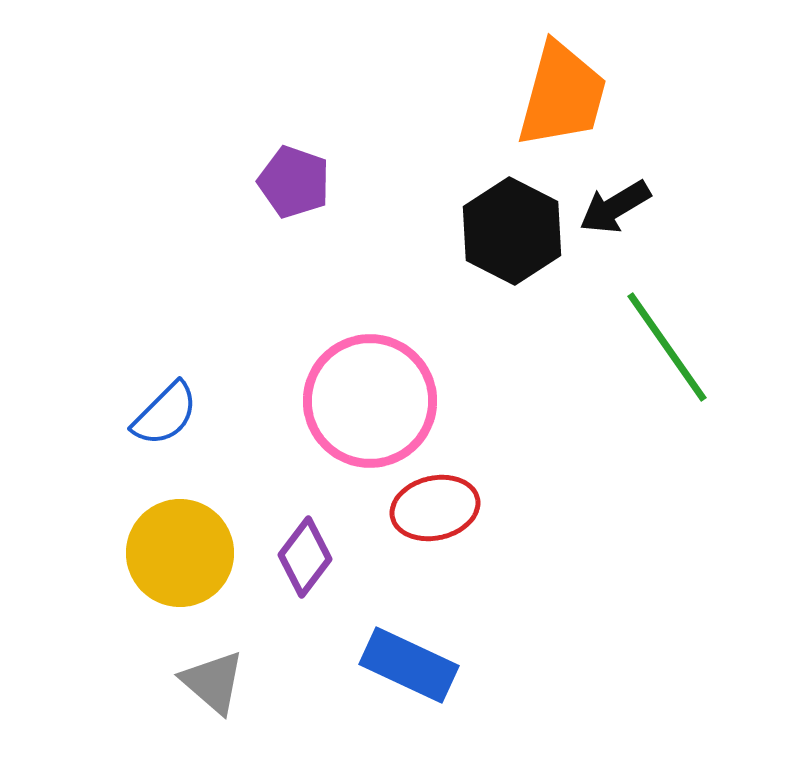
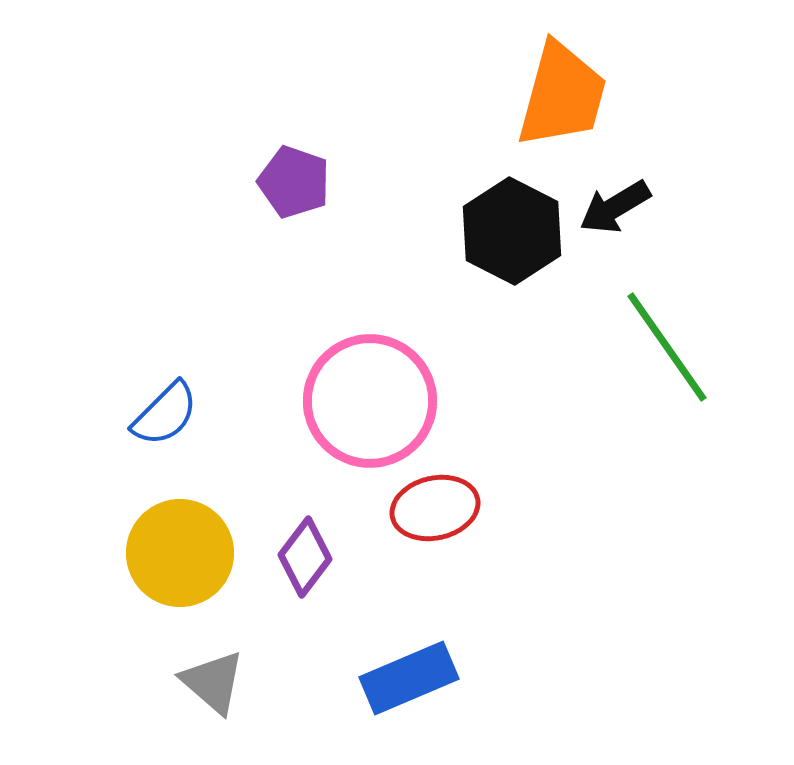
blue rectangle: moved 13 px down; rotated 48 degrees counterclockwise
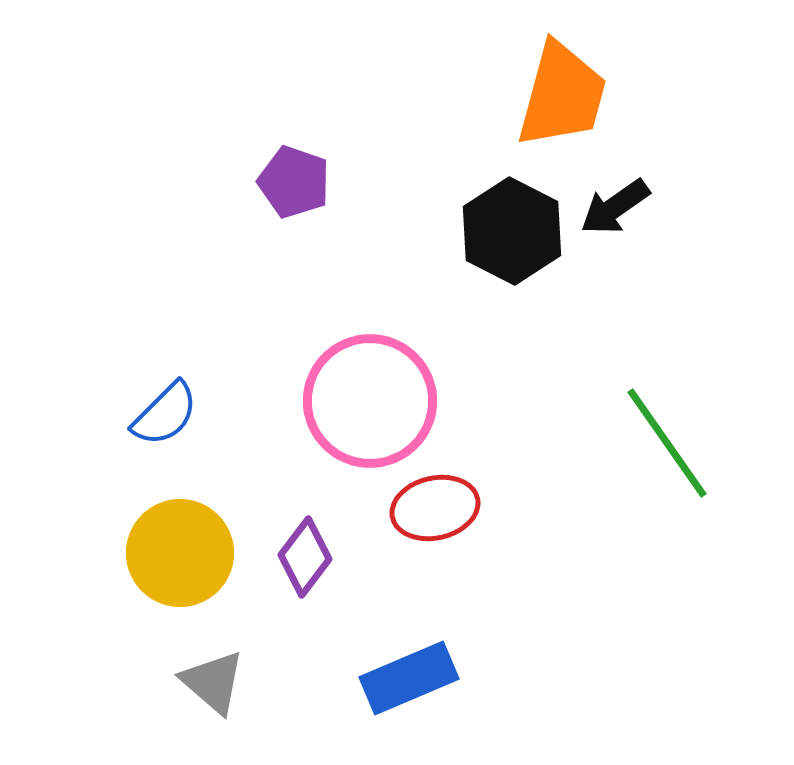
black arrow: rotated 4 degrees counterclockwise
green line: moved 96 px down
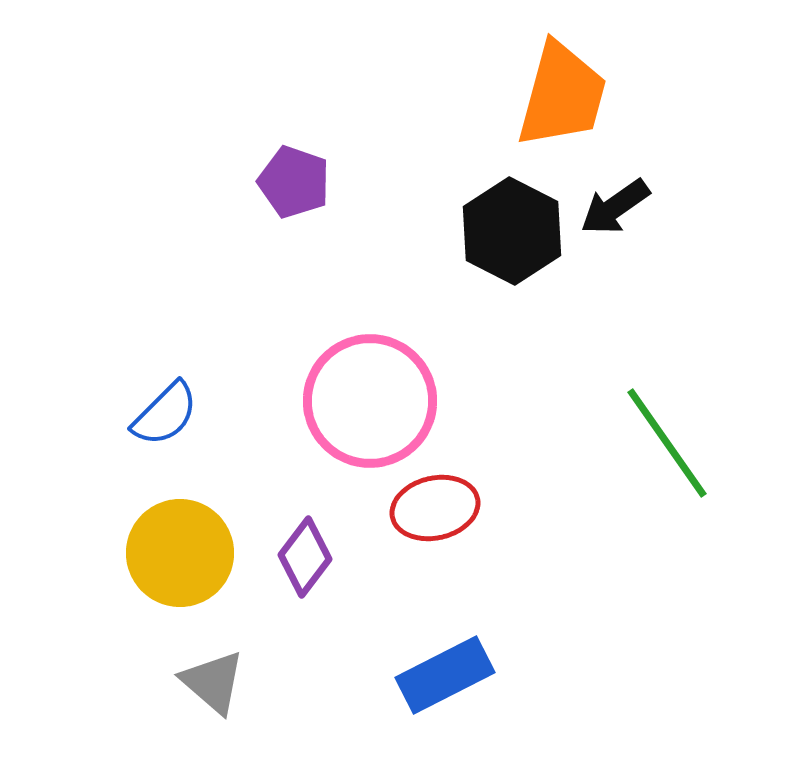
blue rectangle: moved 36 px right, 3 px up; rotated 4 degrees counterclockwise
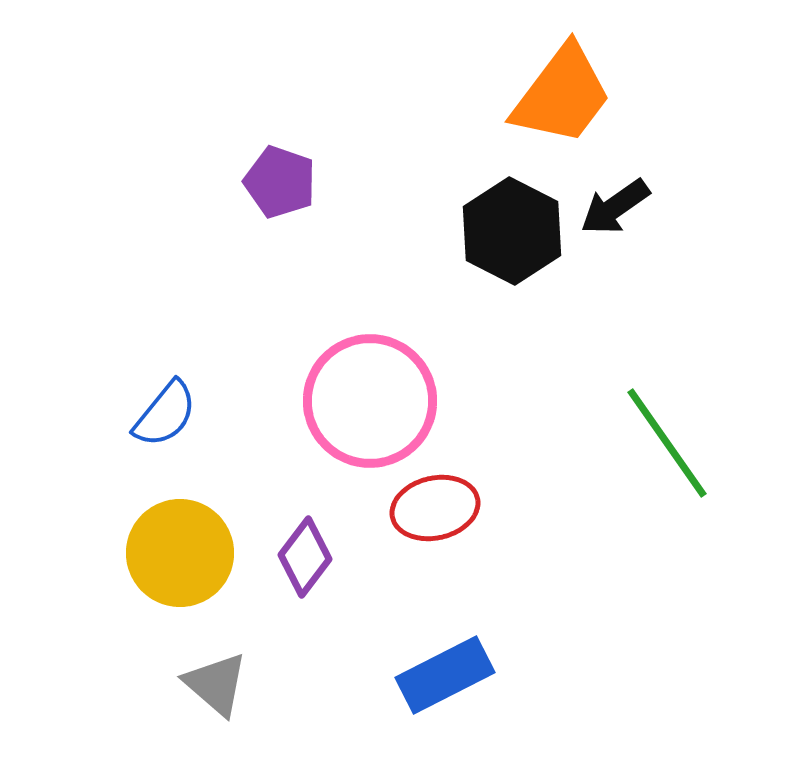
orange trapezoid: rotated 22 degrees clockwise
purple pentagon: moved 14 px left
blue semicircle: rotated 6 degrees counterclockwise
gray triangle: moved 3 px right, 2 px down
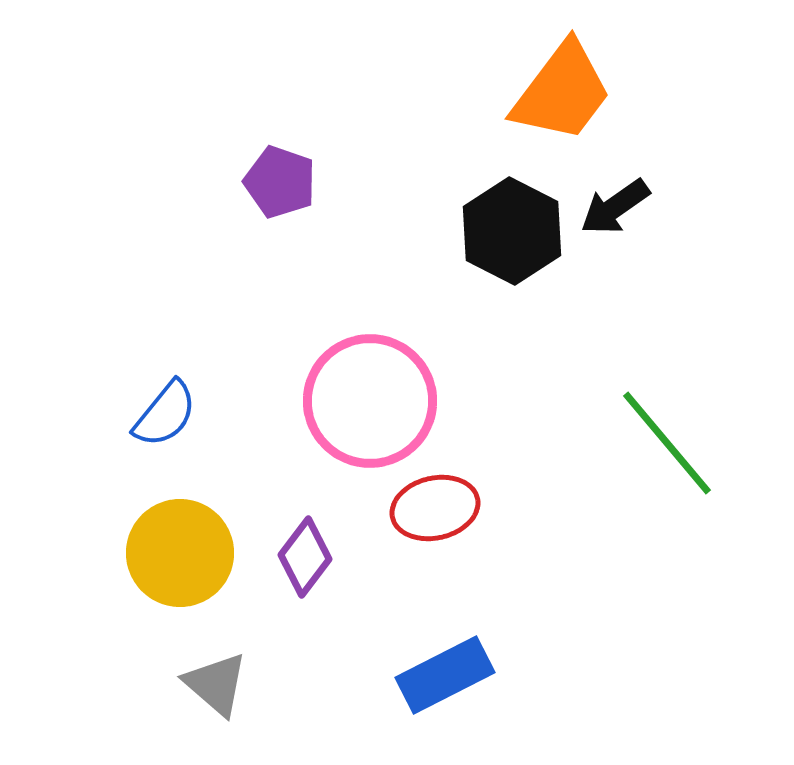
orange trapezoid: moved 3 px up
green line: rotated 5 degrees counterclockwise
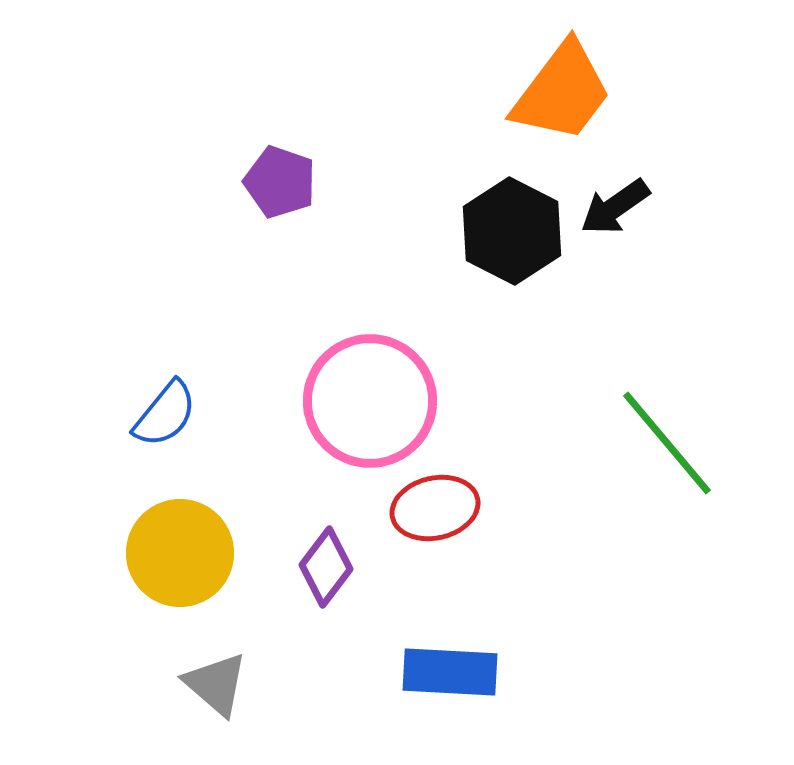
purple diamond: moved 21 px right, 10 px down
blue rectangle: moved 5 px right, 3 px up; rotated 30 degrees clockwise
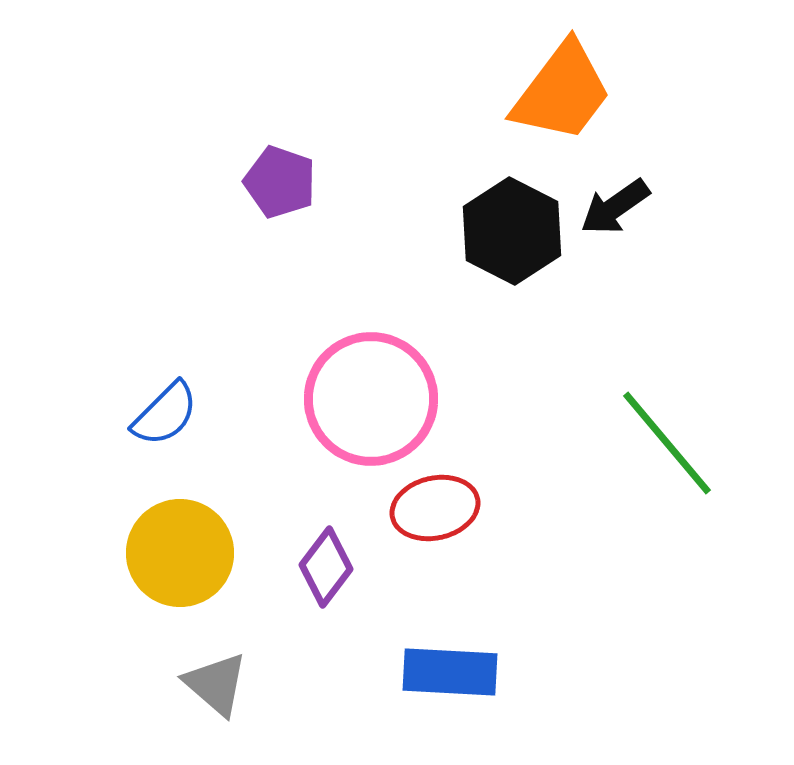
pink circle: moved 1 px right, 2 px up
blue semicircle: rotated 6 degrees clockwise
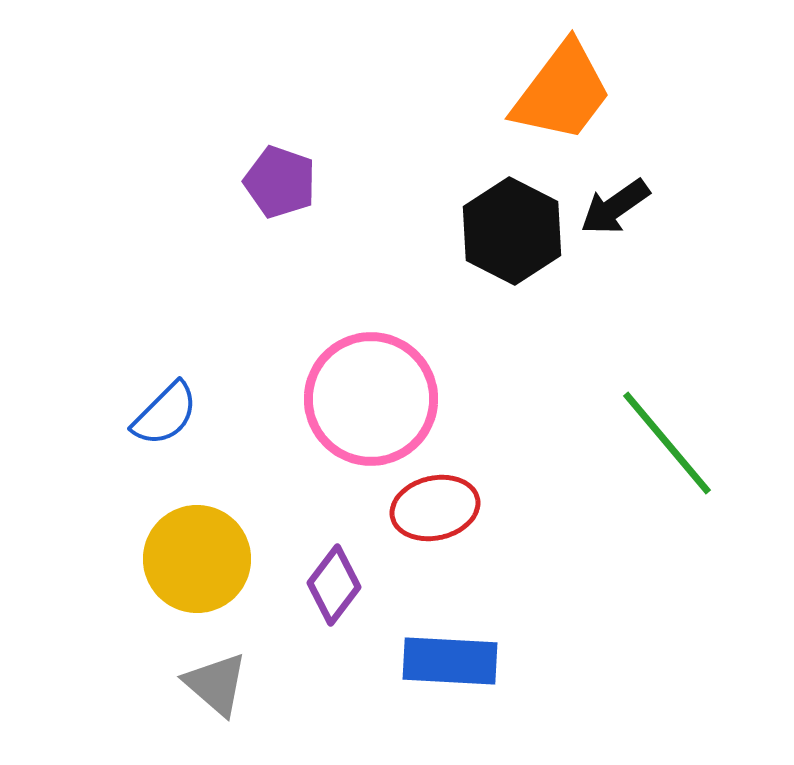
yellow circle: moved 17 px right, 6 px down
purple diamond: moved 8 px right, 18 px down
blue rectangle: moved 11 px up
